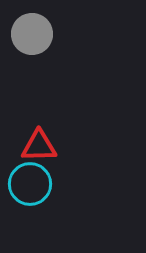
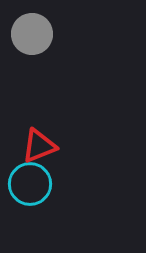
red triangle: rotated 21 degrees counterclockwise
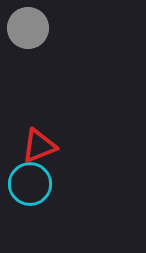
gray circle: moved 4 px left, 6 px up
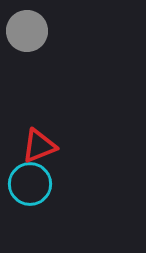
gray circle: moved 1 px left, 3 px down
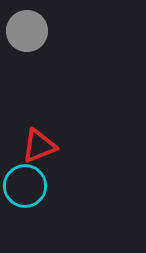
cyan circle: moved 5 px left, 2 px down
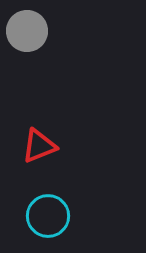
cyan circle: moved 23 px right, 30 px down
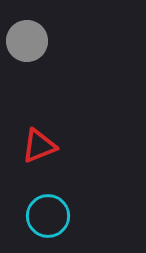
gray circle: moved 10 px down
